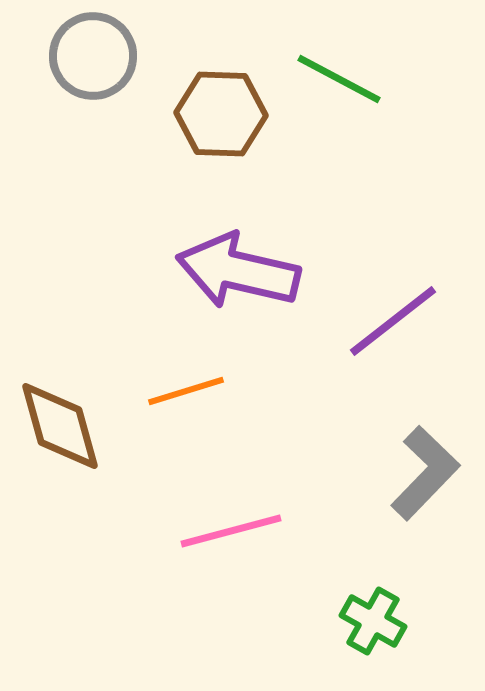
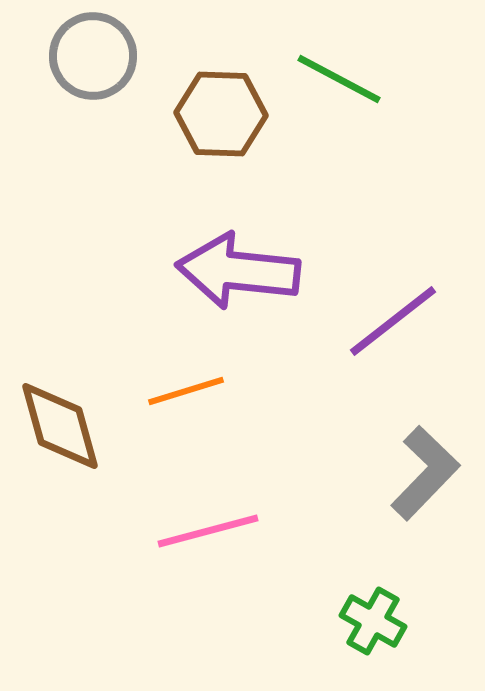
purple arrow: rotated 7 degrees counterclockwise
pink line: moved 23 px left
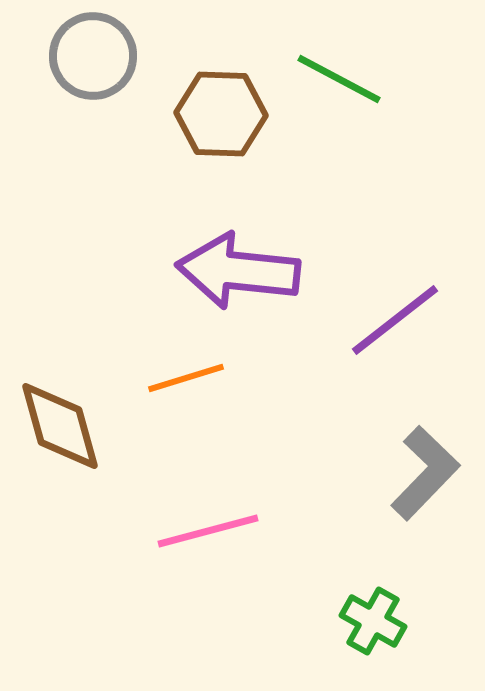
purple line: moved 2 px right, 1 px up
orange line: moved 13 px up
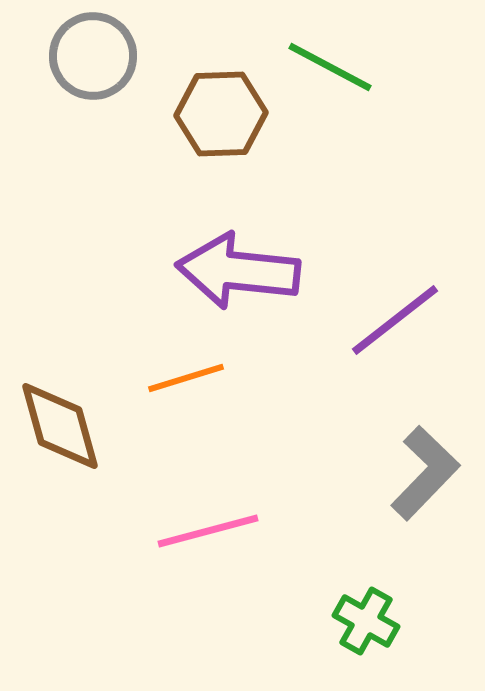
green line: moved 9 px left, 12 px up
brown hexagon: rotated 4 degrees counterclockwise
green cross: moved 7 px left
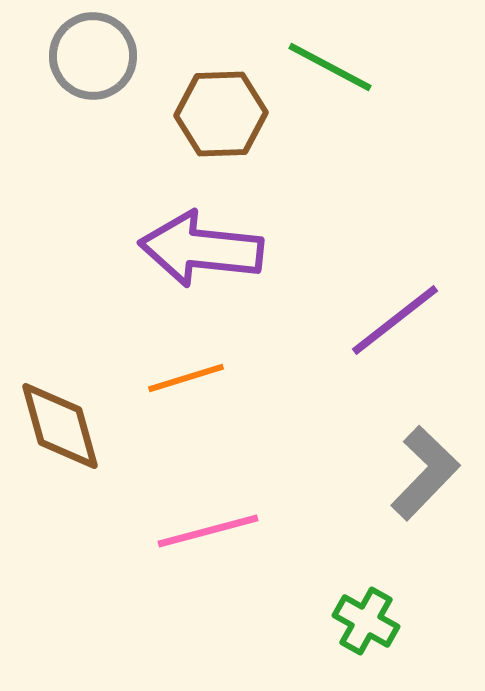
purple arrow: moved 37 px left, 22 px up
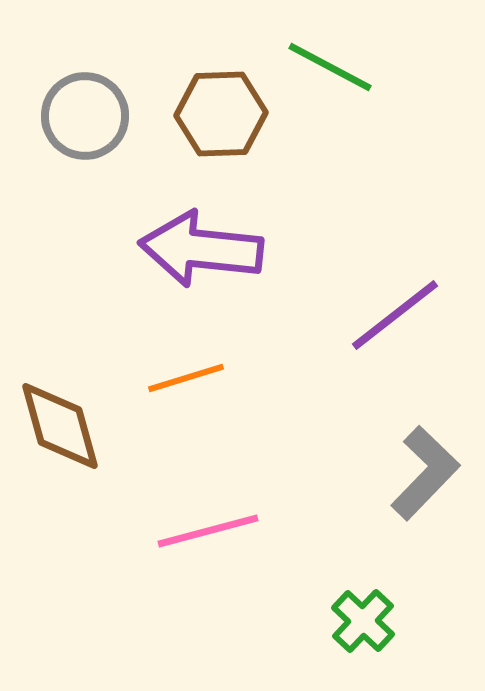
gray circle: moved 8 px left, 60 px down
purple line: moved 5 px up
green cross: moved 3 px left; rotated 14 degrees clockwise
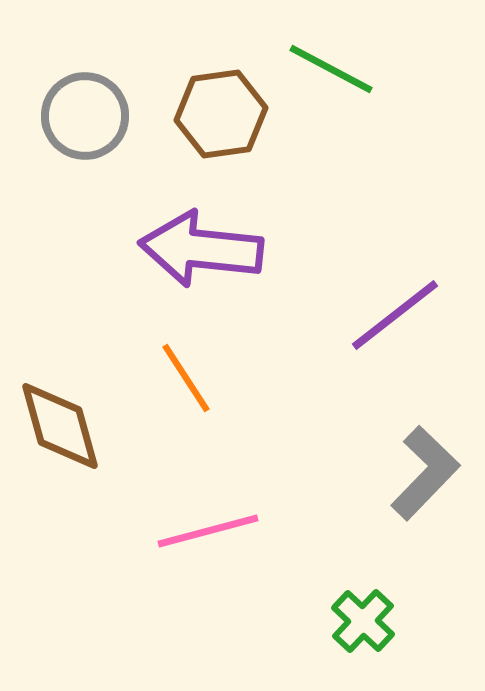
green line: moved 1 px right, 2 px down
brown hexagon: rotated 6 degrees counterclockwise
orange line: rotated 74 degrees clockwise
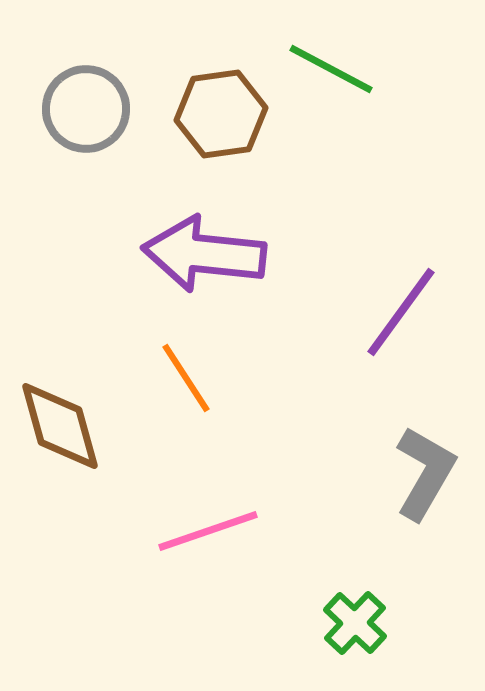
gray circle: moved 1 px right, 7 px up
purple arrow: moved 3 px right, 5 px down
purple line: moved 6 px right, 3 px up; rotated 16 degrees counterclockwise
gray L-shape: rotated 14 degrees counterclockwise
pink line: rotated 4 degrees counterclockwise
green cross: moved 8 px left, 2 px down
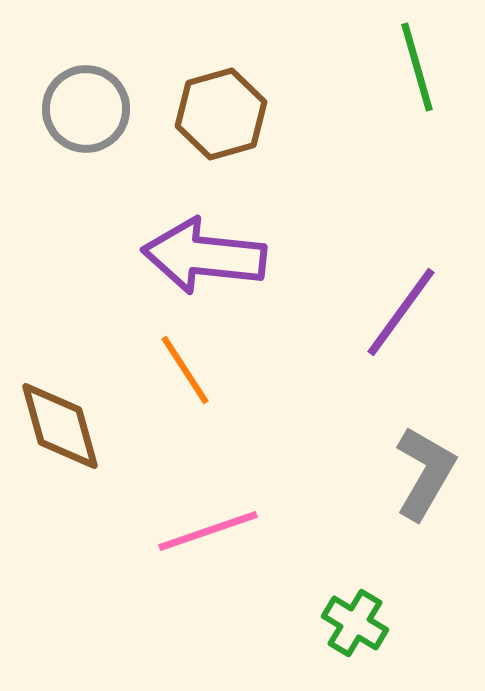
green line: moved 86 px right, 2 px up; rotated 46 degrees clockwise
brown hexagon: rotated 8 degrees counterclockwise
purple arrow: moved 2 px down
orange line: moved 1 px left, 8 px up
green cross: rotated 12 degrees counterclockwise
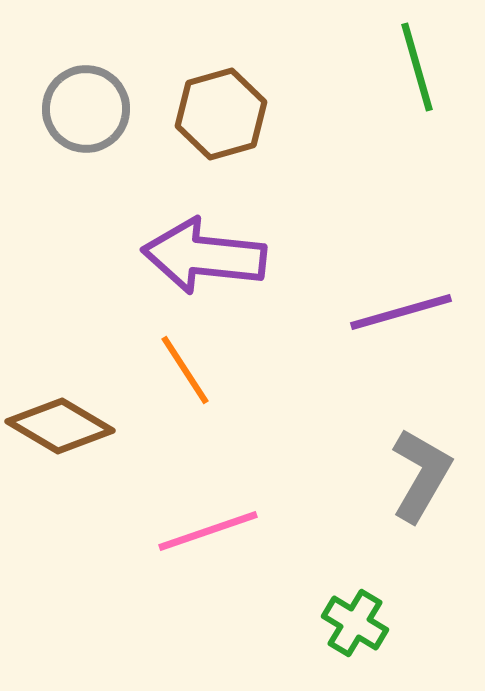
purple line: rotated 38 degrees clockwise
brown diamond: rotated 44 degrees counterclockwise
gray L-shape: moved 4 px left, 2 px down
